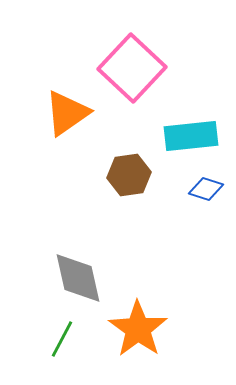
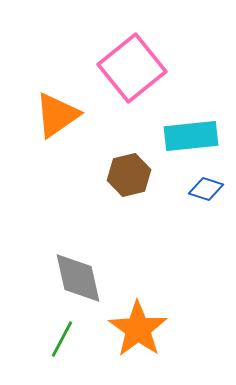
pink square: rotated 8 degrees clockwise
orange triangle: moved 10 px left, 2 px down
brown hexagon: rotated 6 degrees counterclockwise
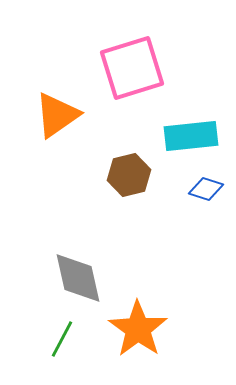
pink square: rotated 22 degrees clockwise
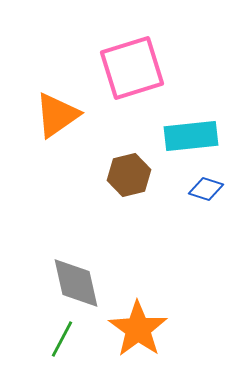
gray diamond: moved 2 px left, 5 px down
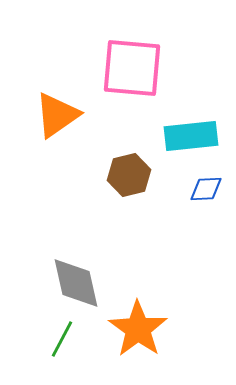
pink square: rotated 22 degrees clockwise
blue diamond: rotated 20 degrees counterclockwise
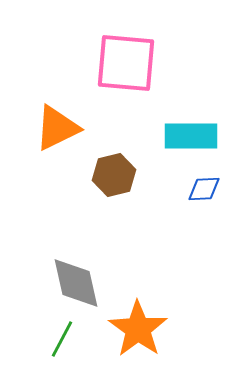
pink square: moved 6 px left, 5 px up
orange triangle: moved 13 px down; rotated 9 degrees clockwise
cyan rectangle: rotated 6 degrees clockwise
brown hexagon: moved 15 px left
blue diamond: moved 2 px left
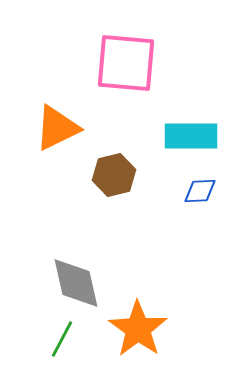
blue diamond: moved 4 px left, 2 px down
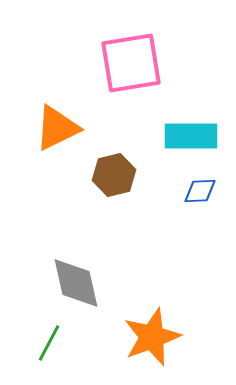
pink square: moved 5 px right; rotated 14 degrees counterclockwise
orange star: moved 14 px right, 8 px down; rotated 16 degrees clockwise
green line: moved 13 px left, 4 px down
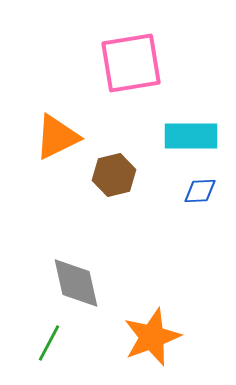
orange triangle: moved 9 px down
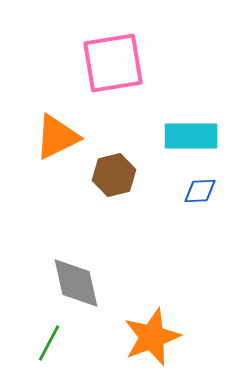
pink square: moved 18 px left
